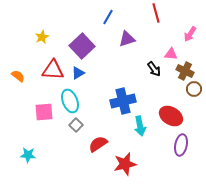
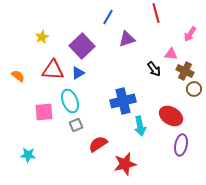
gray square: rotated 24 degrees clockwise
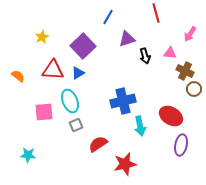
purple square: moved 1 px right
pink triangle: moved 1 px left, 1 px up
black arrow: moved 9 px left, 13 px up; rotated 21 degrees clockwise
